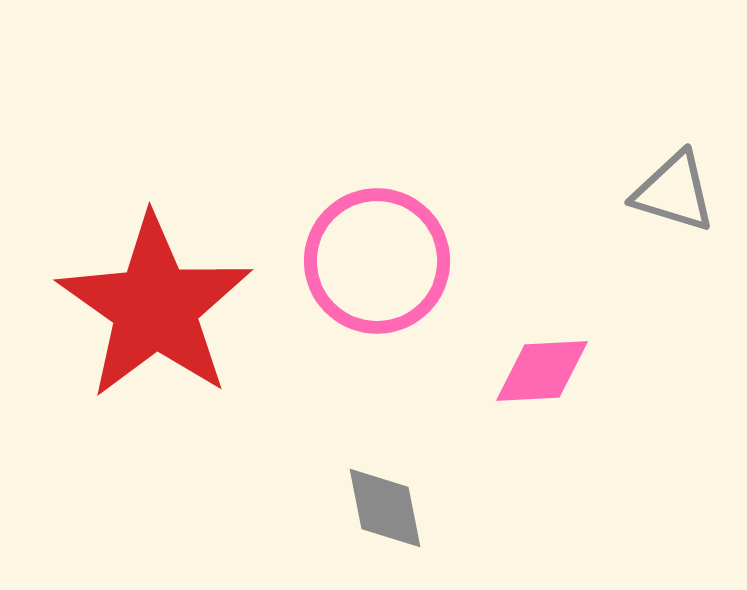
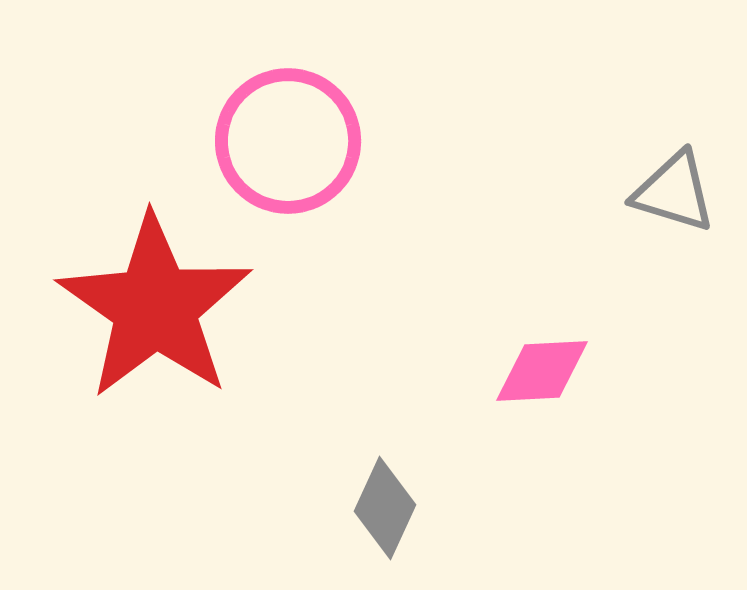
pink circle: moved 89 px left, 120 px up
gray diamond: rotated 36 degrees clockwise
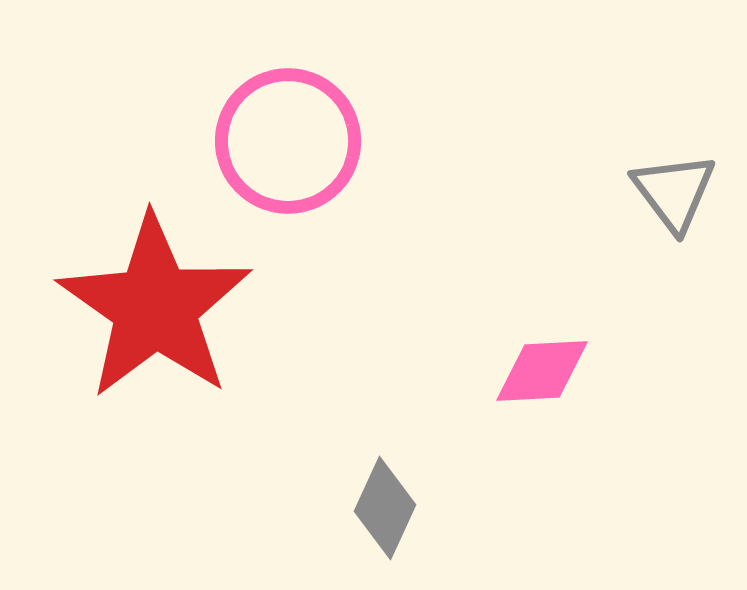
gray triangle: rotated 36 degrees clockwise
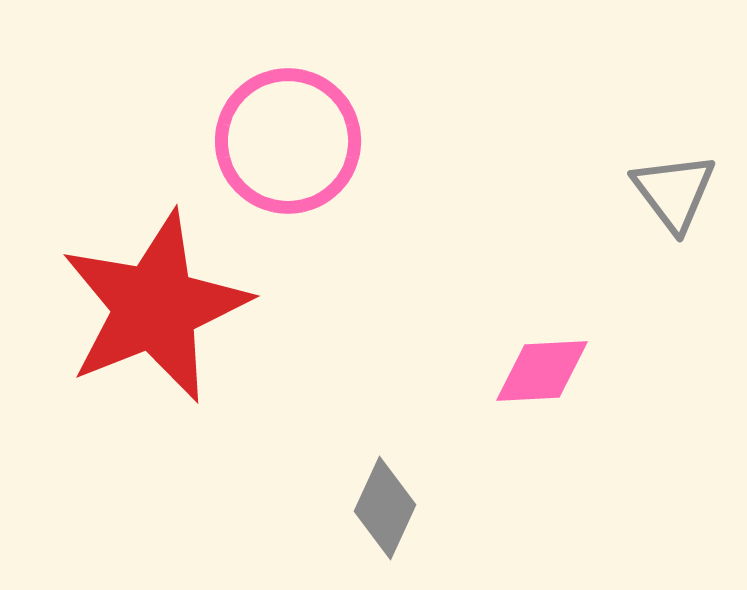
red star: rotated 15 degrees clockwise
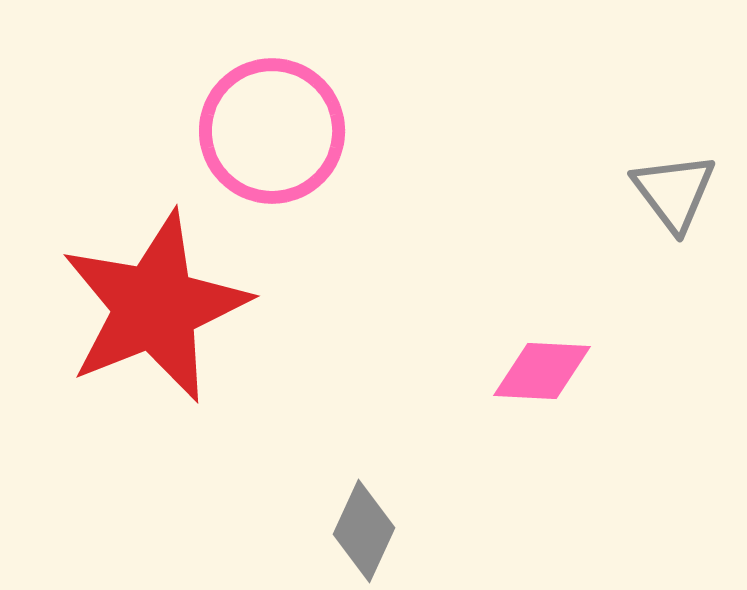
pink circle: moved 16 px left, 10 px up
pink diamond: rotated 6 degrees clockwise
gray diamond: moved 21 px left, 23 px down
